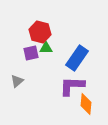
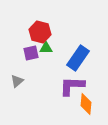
blue rectangle: moved 1 px right
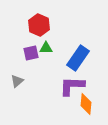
red hexagon: moved 1 px left, 7 px up; rotated 10 degrees clockwise
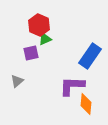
green triangle: moved 1 px left, 9 px up; rotated 24 degrees counterclockwise
blue rectangle: moved 12 px right, 2 px up
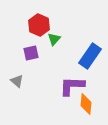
green triangle: moved 9 px right; rotated 24 degrees counterclockwise
gray triangle: rotated 40 degrees counterclockwise
